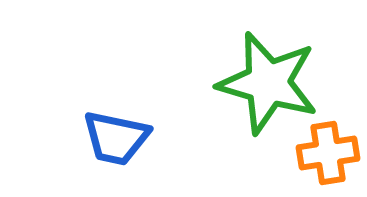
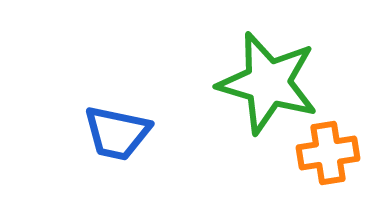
blue trapezoid: moved 1 px right, 5 px up
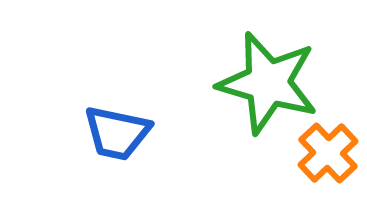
orange cross: rotated 34 degrees counterclockwise
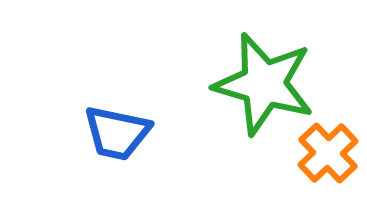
green star: moved 4 px left, 1 px down
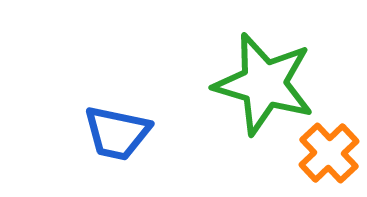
orange cross: moved 1 px right
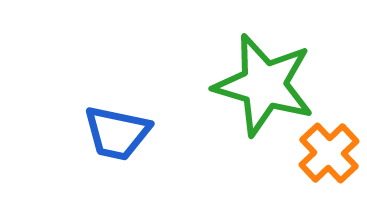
green star: moved 1 px down
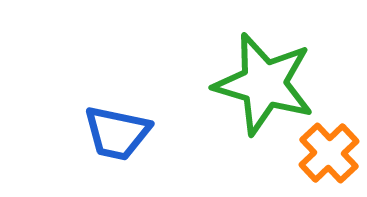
green star: moved 1 px up
